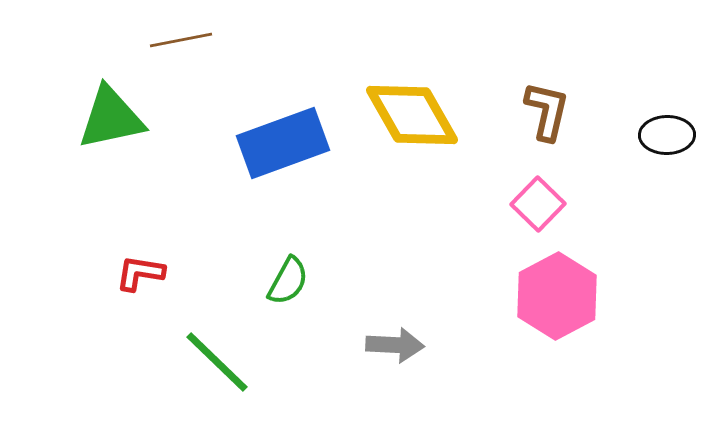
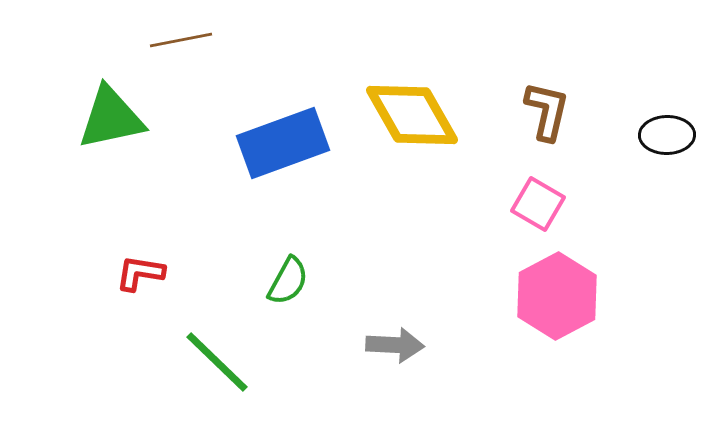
pink square: rotated 14 degrees counterclockwise
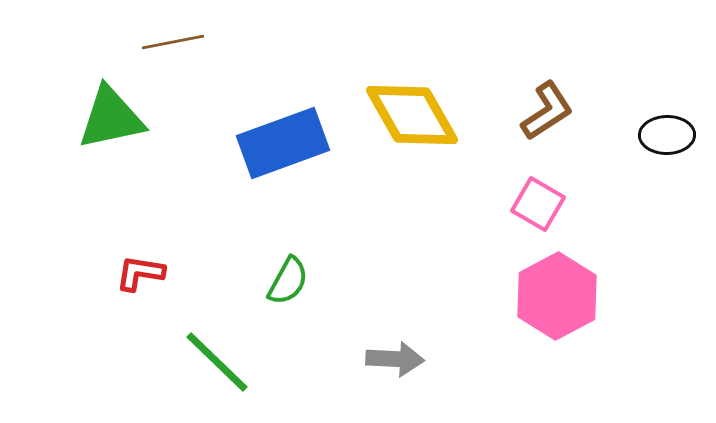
brown line: moved 8 px left, 2 px down
brown L-shape: rotated 44 degrees clockwise
gray arrow: moved 14 px down
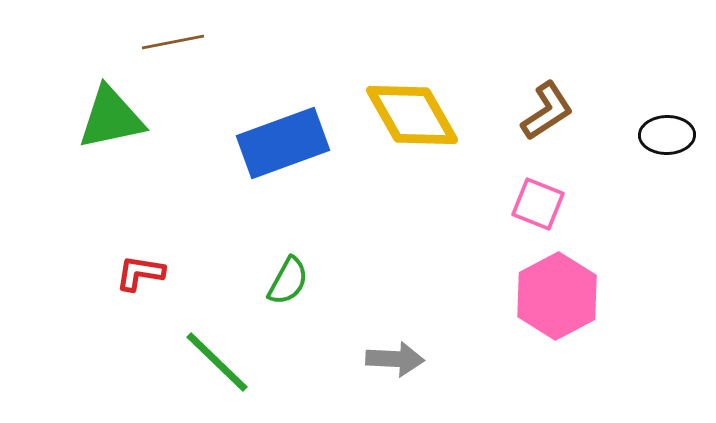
pink square: rotated 8 degrees counterclockwise
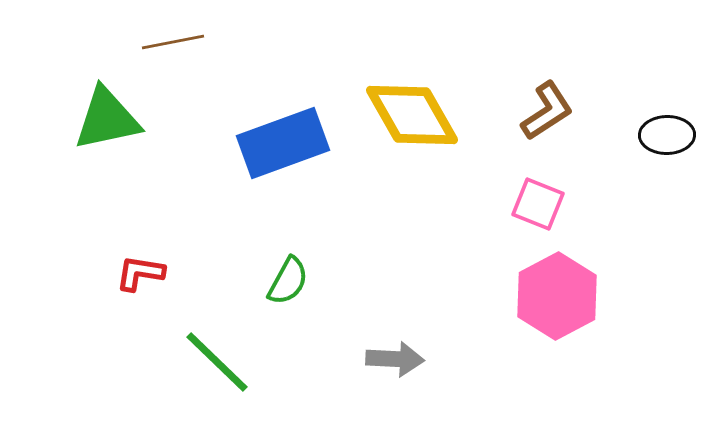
green triangle: moved 4 px left, 1 px down
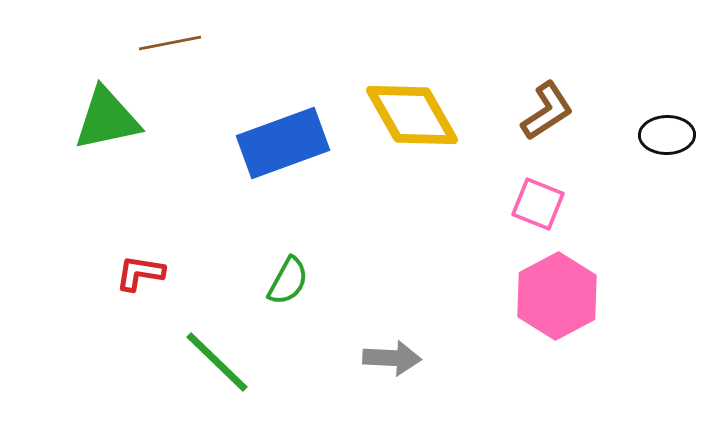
brown line: moved 3 px left, 1 px down
gray arrow: moved 3 px left, 1 px up
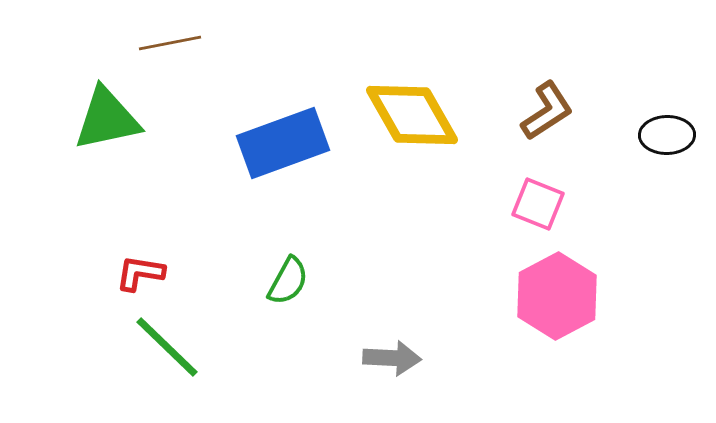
green line: moved 50 px left, 15 px up
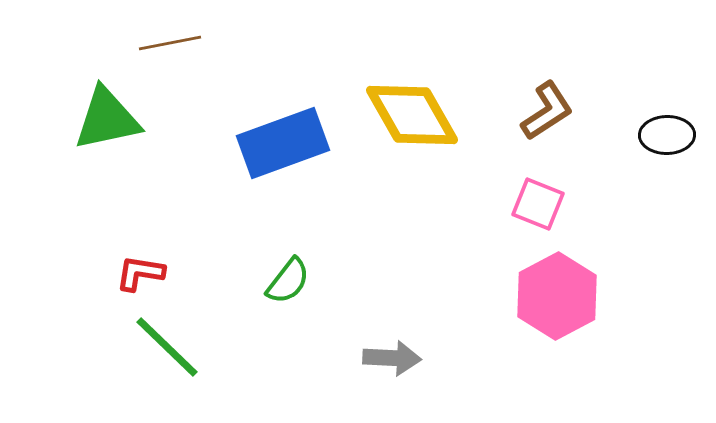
green semicircle: rotated 9 degrees clockwise
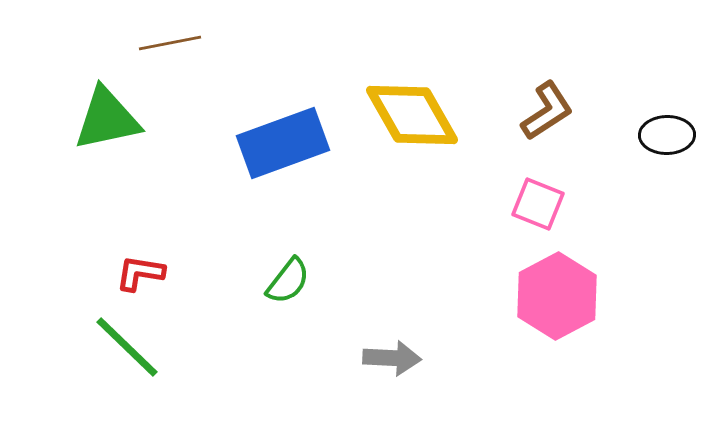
green line: moved 40 px left
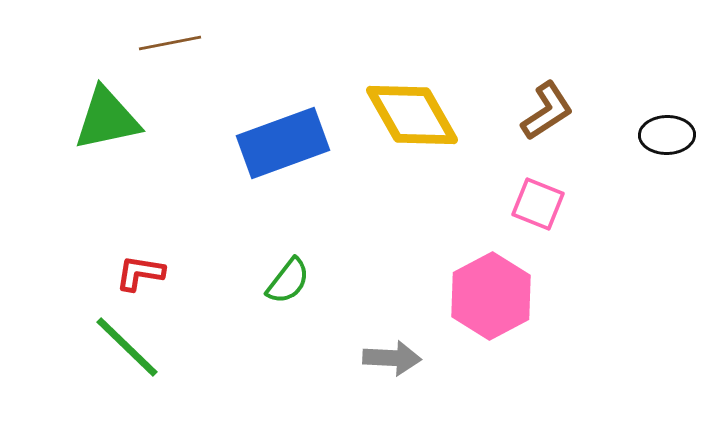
pink hexagon: moved 66 px left
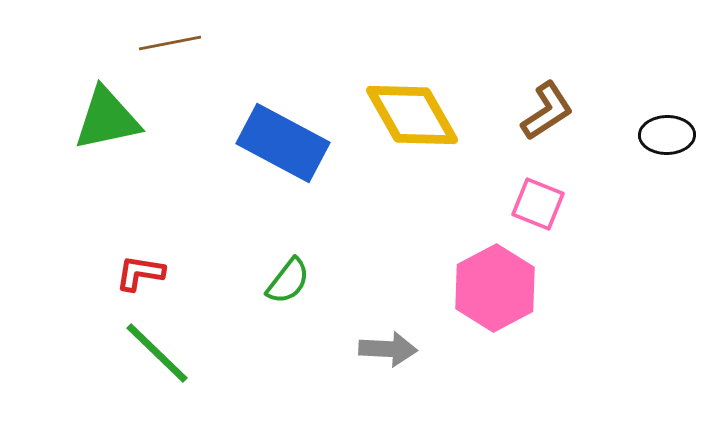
blue rectangle: rotated 48 degrees clockwise
pink hexagon: moved 4 px right, 8 px up
green line: moved 30 px right, 6 px down
gray arrow: moved 4 px left, 9 px up
